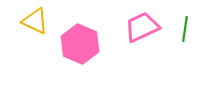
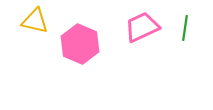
yellow triangle: rotated 12 degrees counterclockwise
green line: moved 1 px up
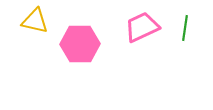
pink hexagon: rotated 24 degrees counterclockwise
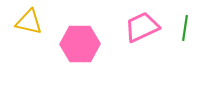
yellow triangle: moved 6 px left, 1 px down
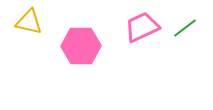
green line: rotated 45 degrees clockwise
pink hexagon: moved 1 px right, 2 px down
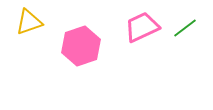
yellow triangle: rotated 32 degrees counterclockwise
pink hexagon: rotated 18 degrees counterclockwise
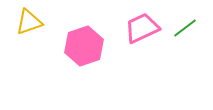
pink trapezoid: moved 1 px down
pink hexagon: moved 3 px right
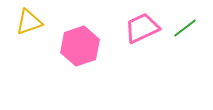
pink hexagon: moved 4 px left
